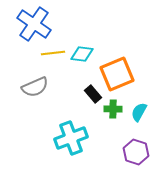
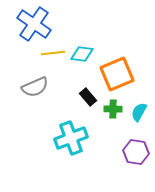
black rectangle: moved 5 px left, 3 px down
purple hexagon: rotated 10 degrees counterclockwise
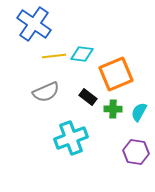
yellow line: moved 1 px right, 3 px down
orange square: moved 1 px left
gray semicircle: moved 11 px right, 5 px down
black rectangle: rotated 12 degrees counterclockwise
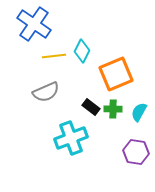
cyan diamond: moved 3 px up; rotated 70 degrees counterclockwise
black rectangle: moved 3 px right, 10 px down
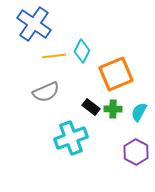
purple hexagon: rotated 20 degrees clockwise
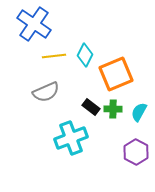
cyan diamond: moved 3 px right, 4 px down
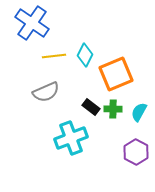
blue cross: moved 2 px left, 1 px up
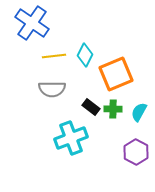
gray semicircle: moved 6 px right, 3 px up; rotated 24 degrees clockwise
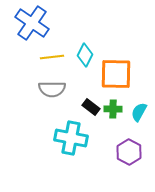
yellow line: moved 2 px left, 1 px down
orange square: rotated 24 degrees clockwise
cyan cross: rotated 32 degrees clockwise
purple hexagon: moved 7 px left
